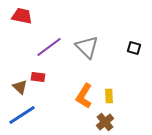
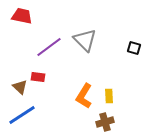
gray triangle: moved 2 px left, 7 px up
brown cross: rotated 24 degrees clockwise
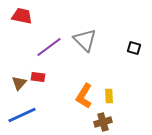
brown triangle: moved 1 px left, 4 px up; rotated 28 degrees clockwise
blue line: rotated 8 degrees clockwise
brown cross: moved 2 px left
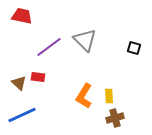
brown triangle: rotated 28 degrees counterclockwise
brown cross: moved 12 px right, 4 px up
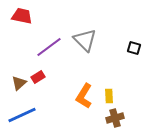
red rectangle: rotated 40 degrees counterclockwise
brown triangle: rotated 35 degrees clockwise
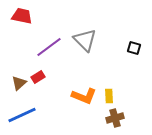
orange L-shape: rotated 100 degrees counterclockwise
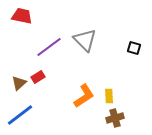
orange L-shape: rotated 55 degrees counterclockwise
blue line: moved 2 px left; rotated 12 degrees counterclockwise
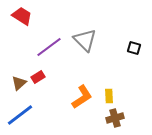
red trapezoid: rotated 20 degrees clockwise
orange L-shape: moved 2 px left, 1 px down
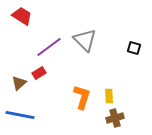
red rectangle: moved 1 px right, 4 px up
orange L-shape: rotated 40 degrees counterclockwise
blue line: rotated 48 degrees clockwise
